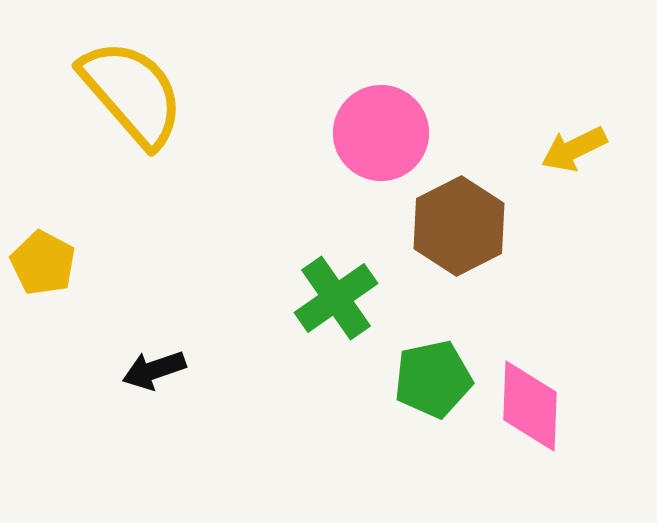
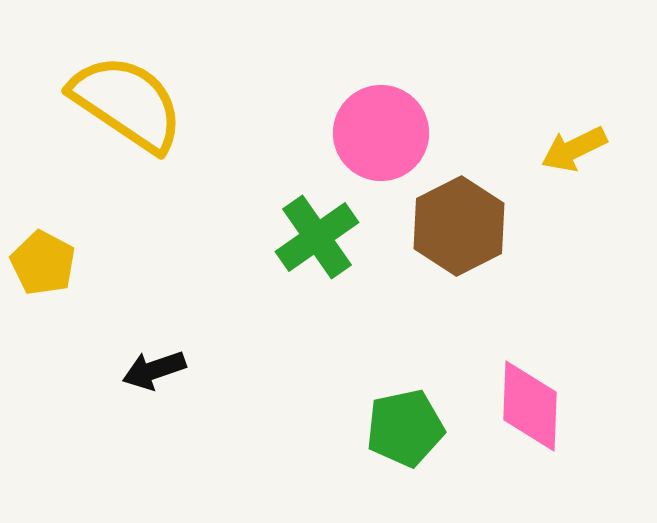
yellow semicircle: moved 5 px left, 10 px down; rotated 15 degrees counterclockwise
green cross: moved 19 px left, 61 px up
green pentagon: moved 28 px left, 49 px down
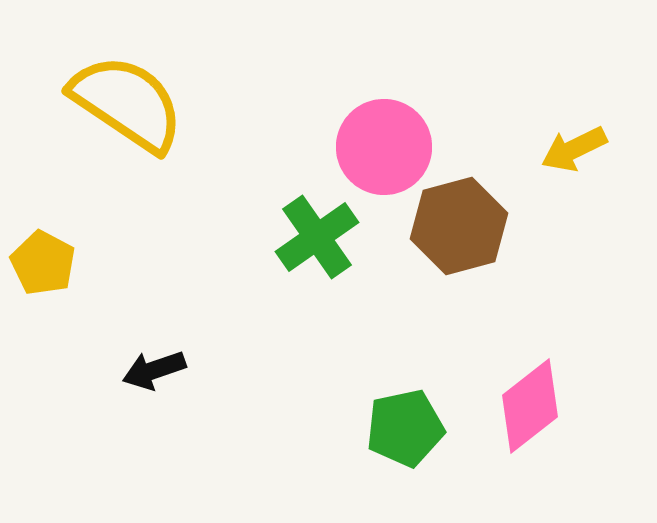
pink circle: moved 3 px right, 14 px down
brown hexagon: rotated 12 degrees clockwise
pink diamond: rotated 50 degrees clockwise
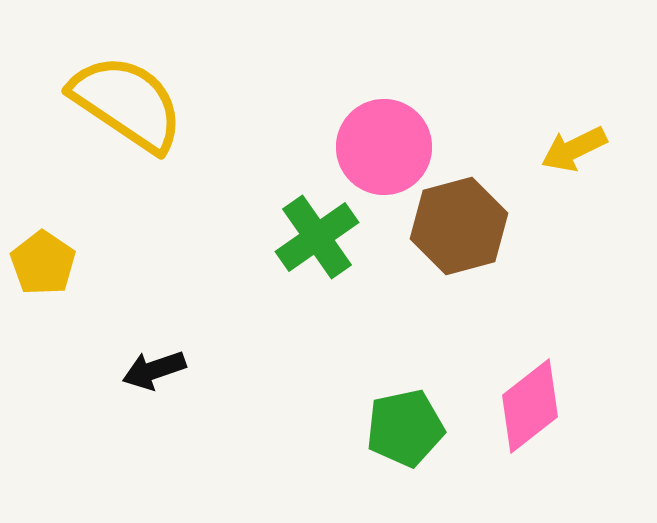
yellow pentagon: rotated 6 degrees clockwise
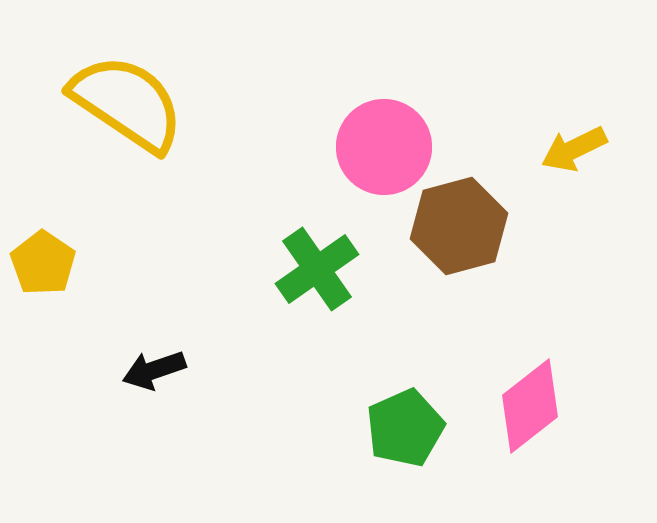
green cross: moved 32 px down
green pentagon: rotated 12 degrees counterclockwise
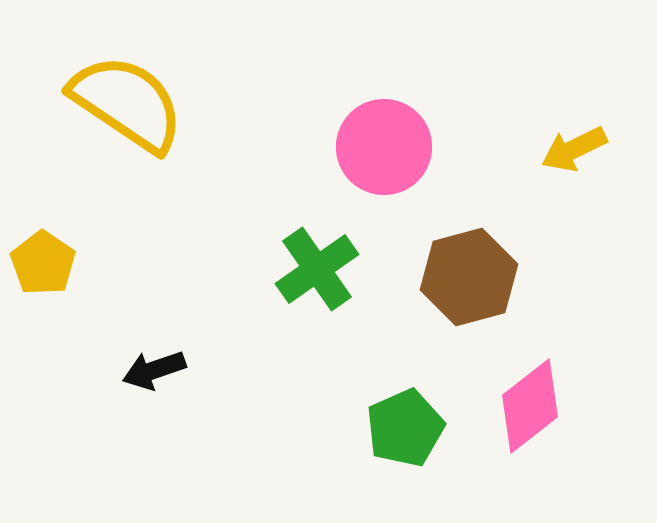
brown hexagon: moved 10 px right, 51 px down
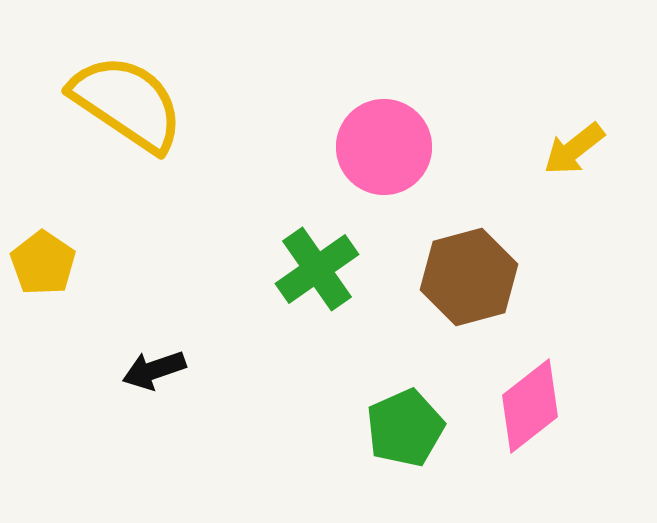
yellow arrow: rotated 12 degrees counterclockwise
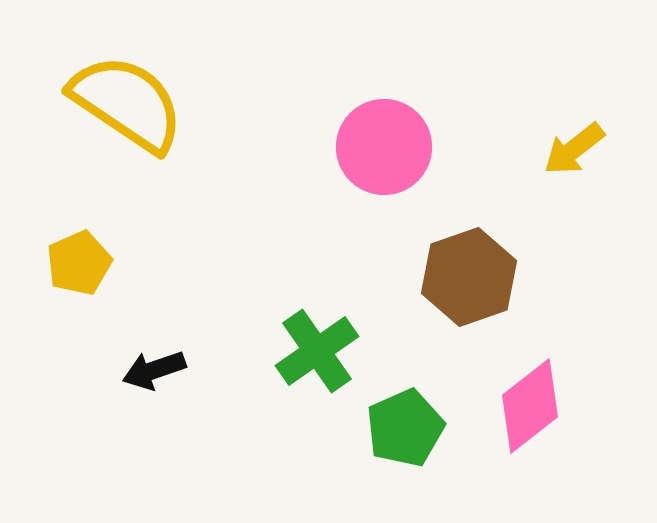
yellow pentagon: moved 36 px right; rotated 14 degrees clockwise
green cross: moved 82 px down
brown hexagon: rotated 4 degrees counterclockwise
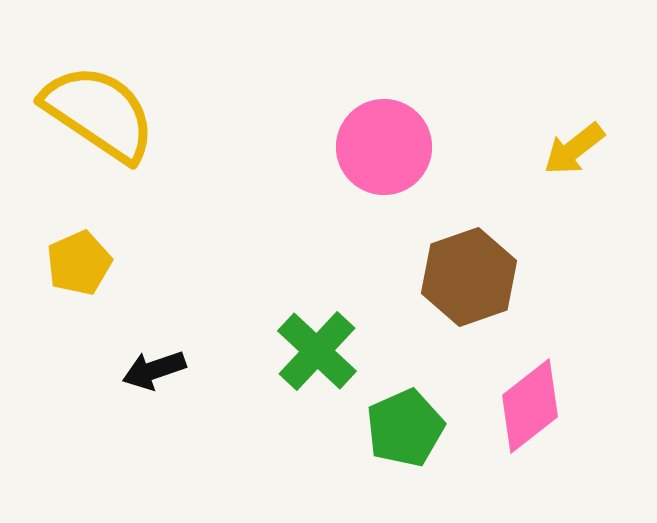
yellow semicircle: moved 28 px left, 10 px down
green cross: rotated 12 degrees counterclockwise
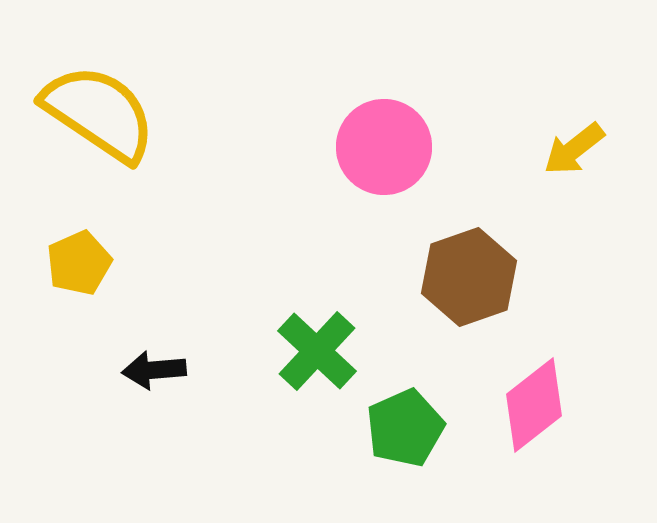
black arrow: rotated 14 degrees clockwise
pink diamond: moved 4 px right, 1 px up
